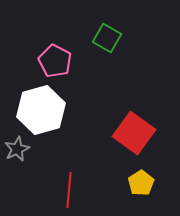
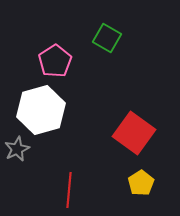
pink pentagon: rotated 12 degrees clockwise
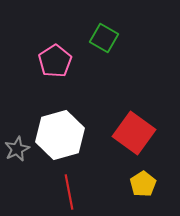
green square: moved 3 px left
white hexagon: moved 19 px right, 25 px down
yellow pentagon: moved 2 px right, 1 px down
red line: moved 2 px down; rotated 16 degrees counterclockwise
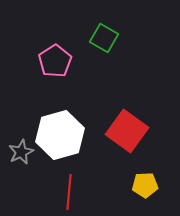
red square: moved 7 px left, 2 px up
gray star: moved 4 px right, 3 px down
yellow pentagon: moved 2 px right, 1 px down; rotated 30 degrees clockwise
red line: rotated 16 degrees clockwise
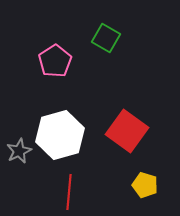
green square: moved 2 px right
gray star: moved 2 px left, 1 px up
yellow pentagon: rotated 20 degrees clockwise
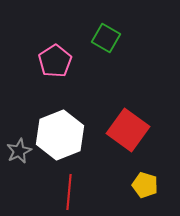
red square: moved 1 px right, 1 px up
white hexagon: rotated 6 degrees counterclockwise
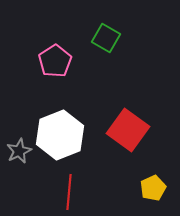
yellow pentagon: moved 8 px right, 3 px down; rotated 30 degrees clockwise
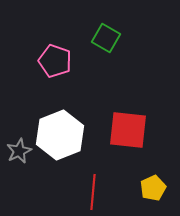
pink pentagon: rotated 20 degrees counterclockwise
red square: rotated 30 degrees counterclockwise
red line: moved 24 px right
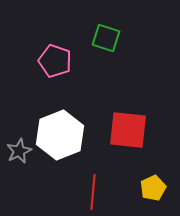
green square: rotated 12 degrees counterclockwise
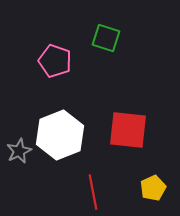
red line: rotated 16 degrees counterclockwise
